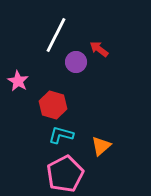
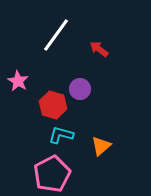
white line: rotated 9 degrees clockwise
purple circle: moved 4 px right, 27 px down
pink pentagon: moved 13 px left
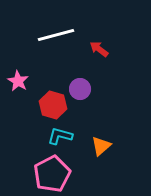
white line: rotated 39 degrees clockwise
cyan L-shape: moved 1 px left, 1 px down
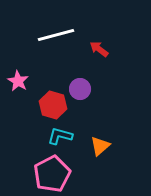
orange triangle: moved 1 px left
